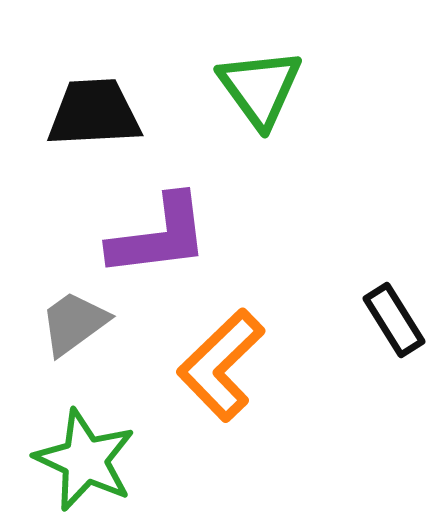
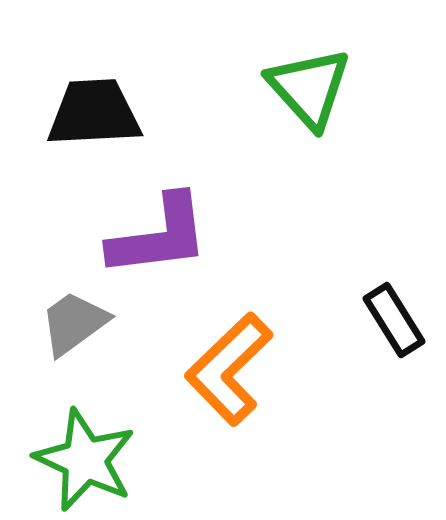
green triangle: moved 49 px right; rotated 6 degrees counterclockwise
orange L-shape: moved 8 px right, 4 px down
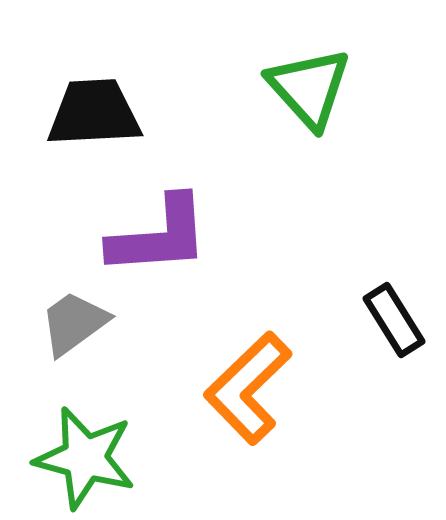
purple L-shape: rotated 3 degrees clockwise
orange L-shape: moved 19 px right, 19 px down
green star: moved 2 px up; rotated 10 degrees counterclockwise
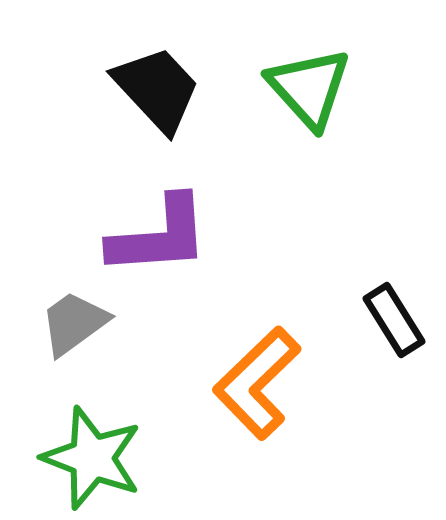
black trapezoid: moved 63 px right, 24 px up; rotated 50 degrees clockwise
orange L-shape: moved 9 px right, 5 px up
green star: moved 7 px right; rotated 6 degrees clockwise
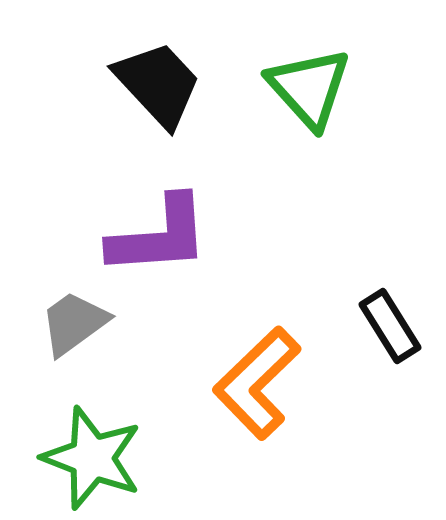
black trapezoid: moved 1 px right, 5 px up
black rectangle: moved 4 px left, 6 px down
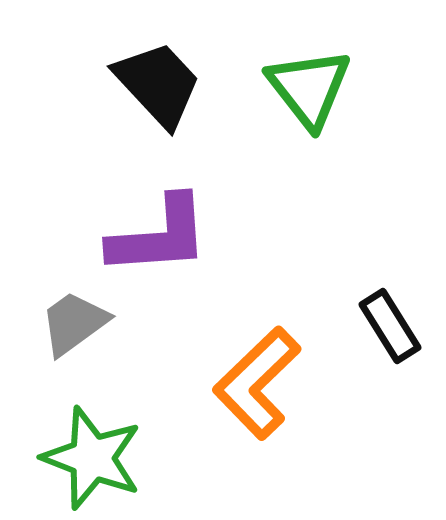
green triangle: rotated 4 degrees clockwise
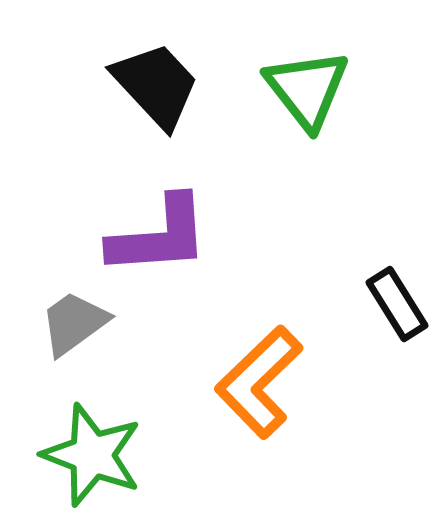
black trapezoid: moved 2 px left, 1 px down
green triangle: moved 2 px left, 1 px down
black rectangle: moved 7 px right, 22 px up
orange L-shape: moved 2 px right, 1 px up
green star: moved 3 px up
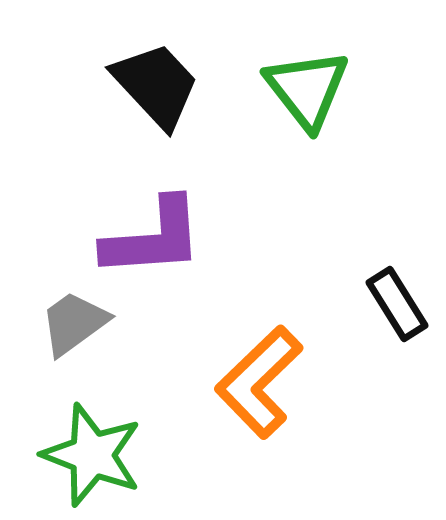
purple L-shape: moved 6 px left, 2 px down
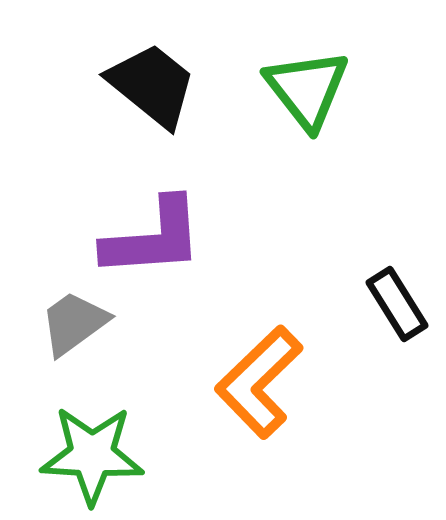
black trapezoid: moved 4 px left; rotated 8 degrees counterclockwise
green star: rotated 18 degrees counterclockwise
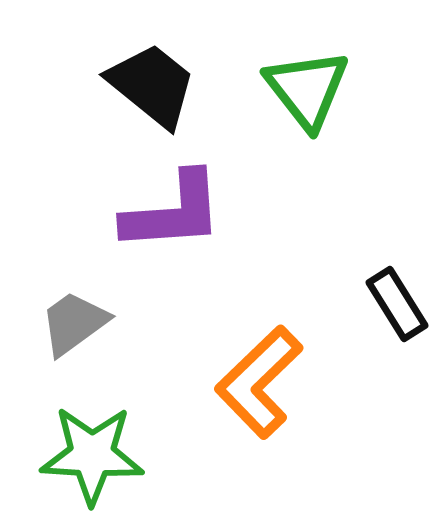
purple L-shape: moved 20 px right, 26 px up
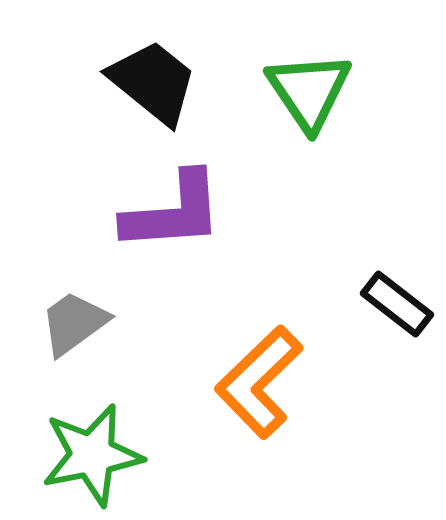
black trapezoid: moved 1 px right, 3 px up
green triangle: moved 2 px right, 2 px down; rotated 4 degrees clockwise
black rectangle: rotated 20 degrees counterclockwise
green star: rotated 14 degrees counterclockwise
